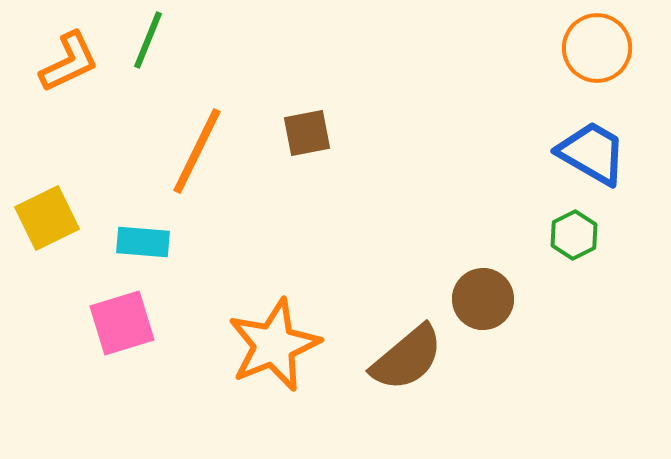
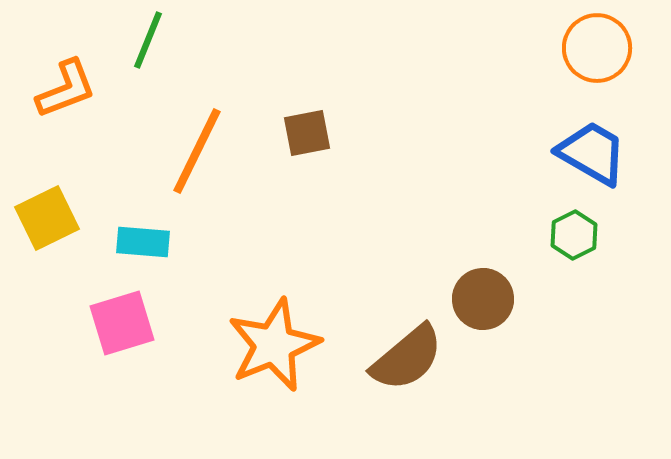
orange L-shape: moved 3 px left, 27 px down; rotated 4 degrees clockwise
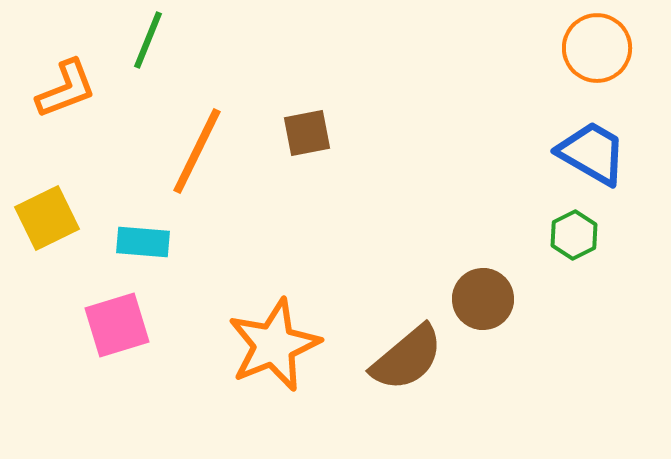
pink square: moved 5 px left, 2 px down
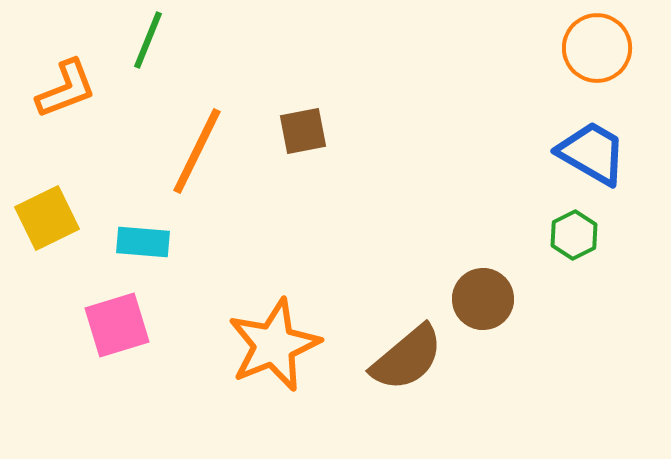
brown square: moved 4 px left, 2 px up
